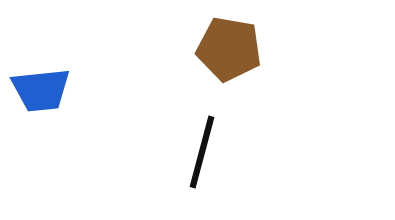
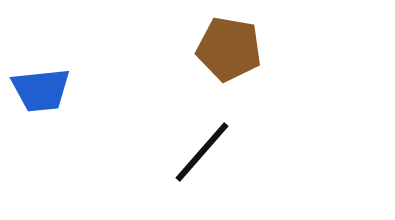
black line: rotated 26 degrees clockwise
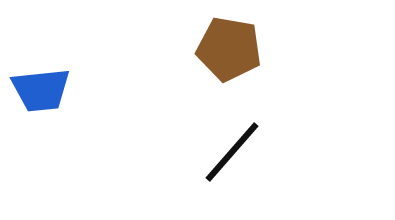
black line: moved 30 px right
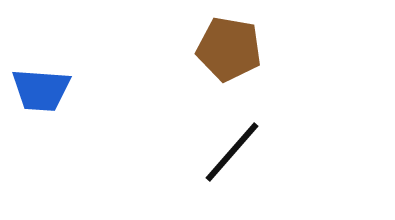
blue trapezoid: rotated 10 degrees clockwise
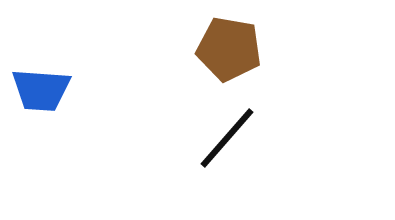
black line: moved 5 px left, 14 px up
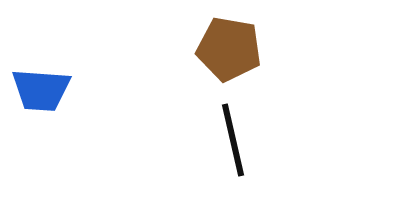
black line: moved 6 px right, 2 px down; rotated 54 degrees counterclockwise
